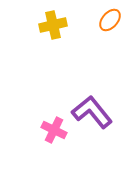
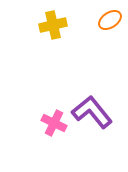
orange ellipse: rotated 15 degrees clockwise
pink cross: moved 7 px up
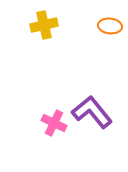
orange ellipse: moved 6 px down; rotated 40 degrees clockwise
yellow cross: moved 9 px left
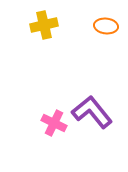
orange ellipse: moved 4 px left
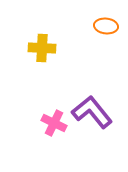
yellow cross: moved 2 px left, 23 px down; rotated 16 degrees clockwise
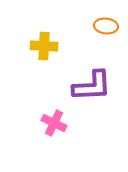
yellow cross: moved 2 px right, 2 px up
purple L-shape: moved 26 px up; rotated 126 degrees clockwise
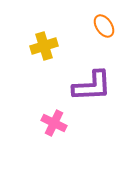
orange ellipse: moved 2 px left; rotated 50 degrees clockwise
yellow cross: rotated 20 degrees counterclockwise
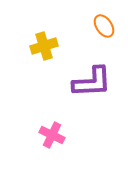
purple L-shape: moved 4 px up
pink cross: moved 2 px left, 12 px down
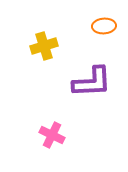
orange ellipse: rotated 60 degrees counterclockwise
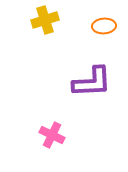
yellow cross: moved 1 px right, 26 px up
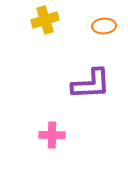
purple L-shape: moved 1 px left, 2 px down
pink cross: rotated 25 degrees counterclockwise
